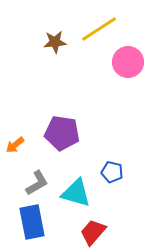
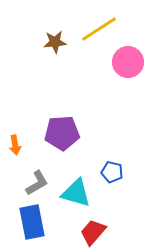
purple pentagon: rotated 12 degrees counterclockwise
orange arrow: rotated 60 degrees counterclockwise
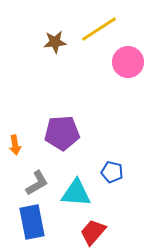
cyan triangle: rotated 12 degrees counterclockwise
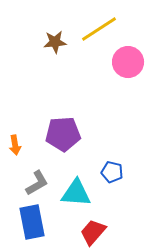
purple pentagon: moved 1 px right, 1 px down
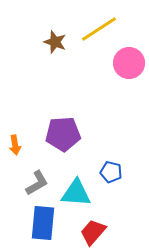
brown star: rotated 25 degrees clockwise
pink circle: moved 1 px right, 1 px down
blue pentagon: moved 1 px left
blue rectangle: moved 11 px right, 1 px down; rotated 16 degrees clockwise
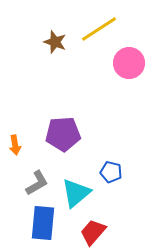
cyan triangle: rotated 44 degrees counterclockwise
